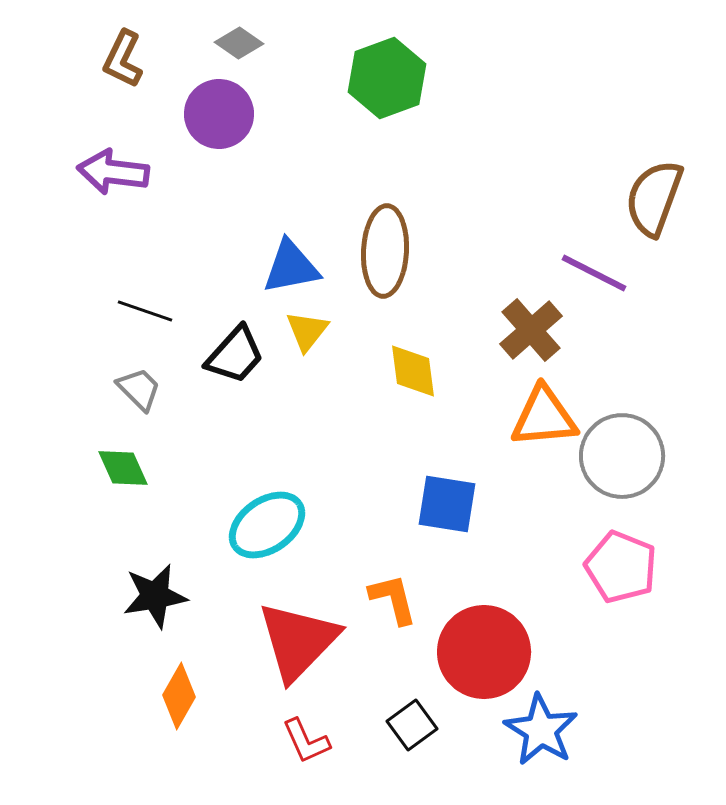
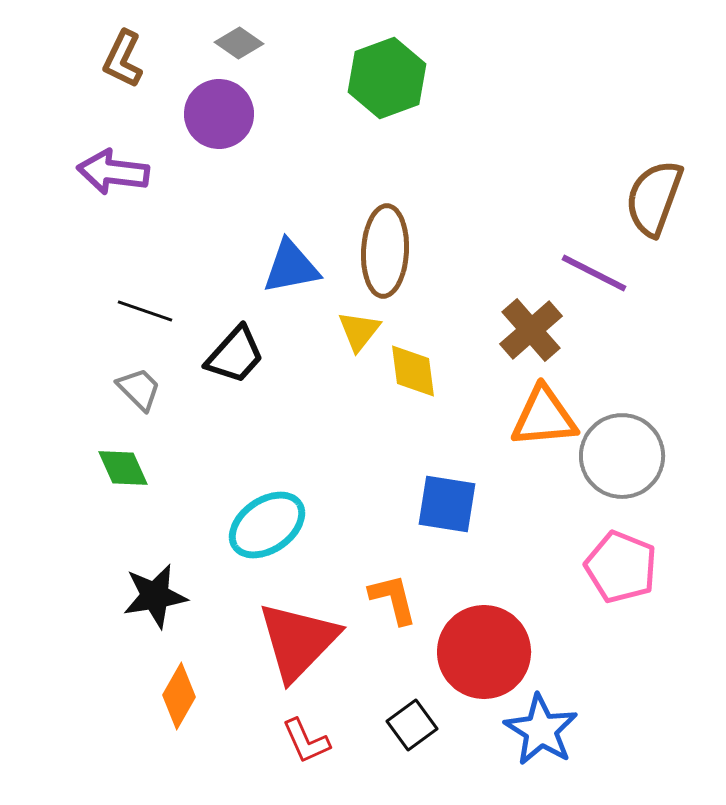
yellow triangle: moved 52 px right
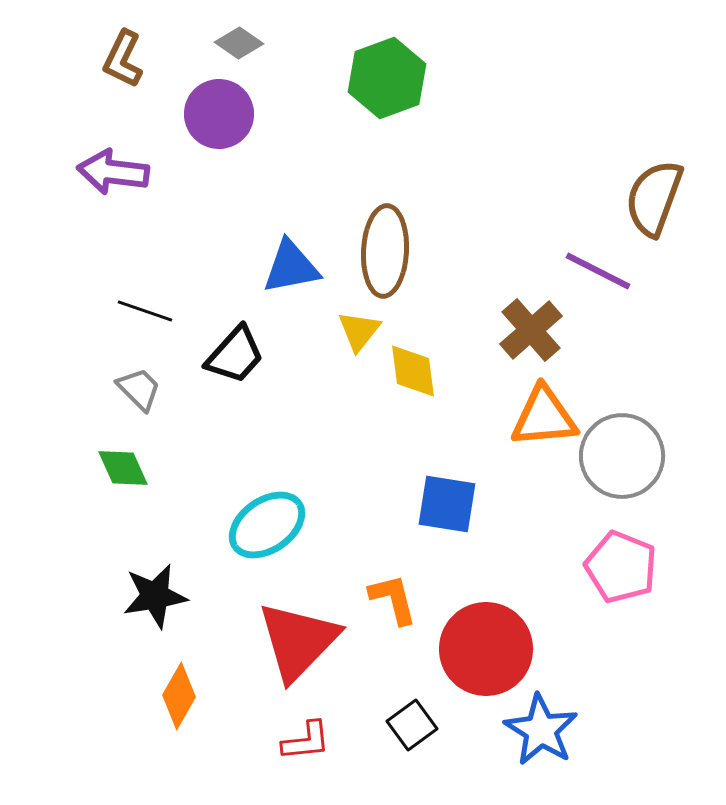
purple line: moved 4 px right, 2 px up
red circle: moved 2 px right, 3 px up
red L-shape: rotated 72 degrees counterclockwise
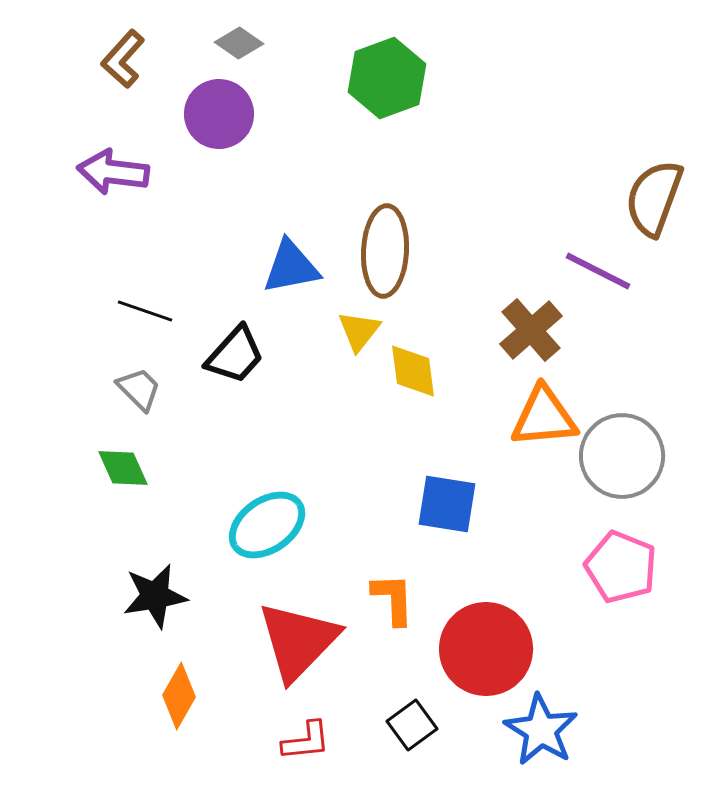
brown L-shape: rotated 16 degrees clockwise
orange L-shape: rotated 12 degrees clockwise
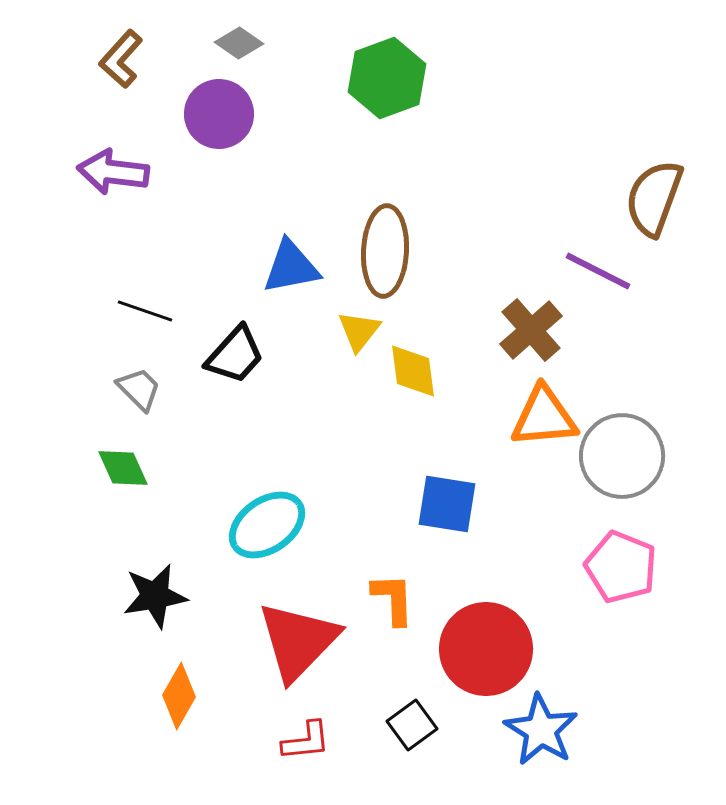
brown L-shape: moved 2 px left
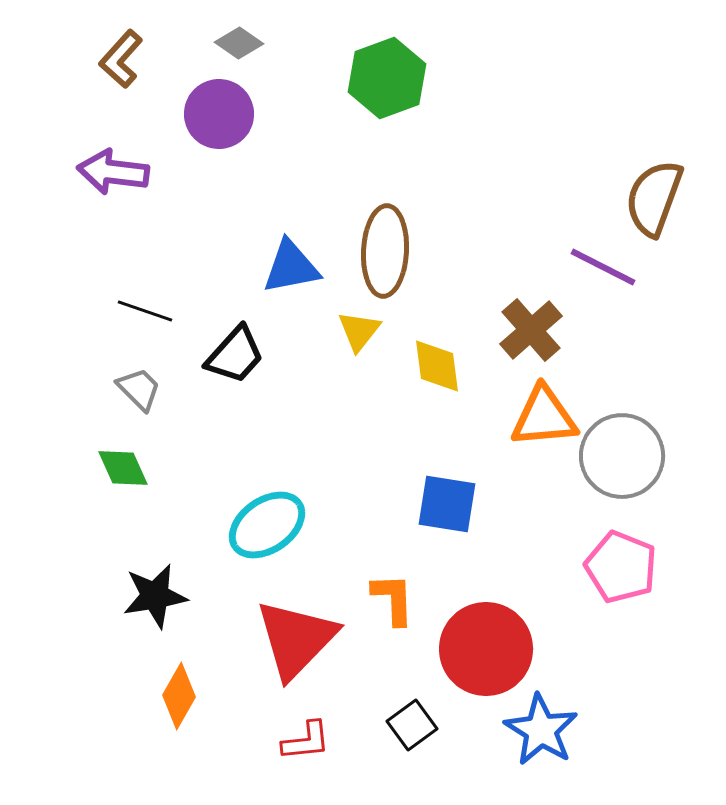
purple line: moved 5 px right, 4 px up
yellow diamond: moved 24 px right, 5 px up
red triangle: moved 2 px left, 2 px up
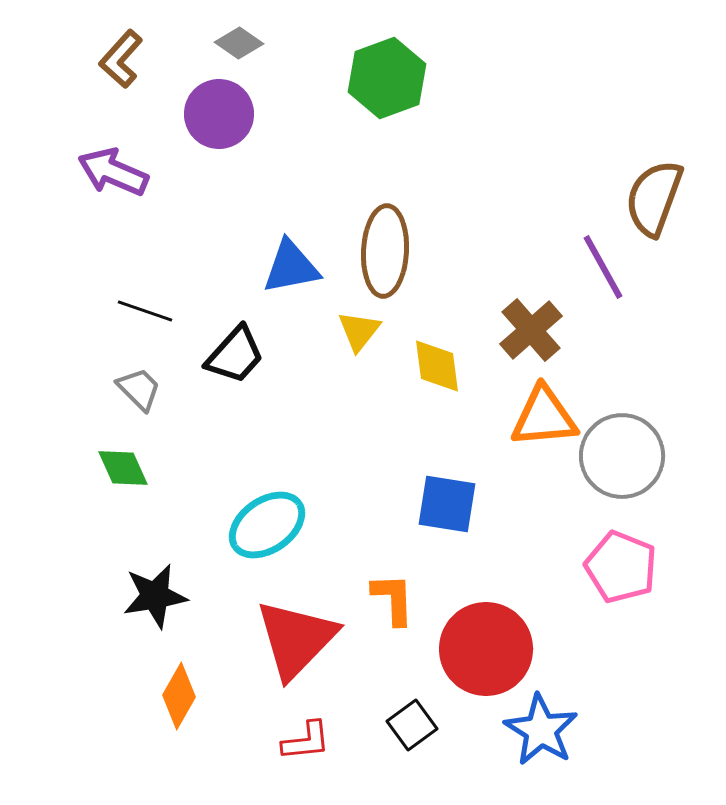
purple arrow: rotated 16 degrees clockwise
purple line: rotated 34 degrees clockwise
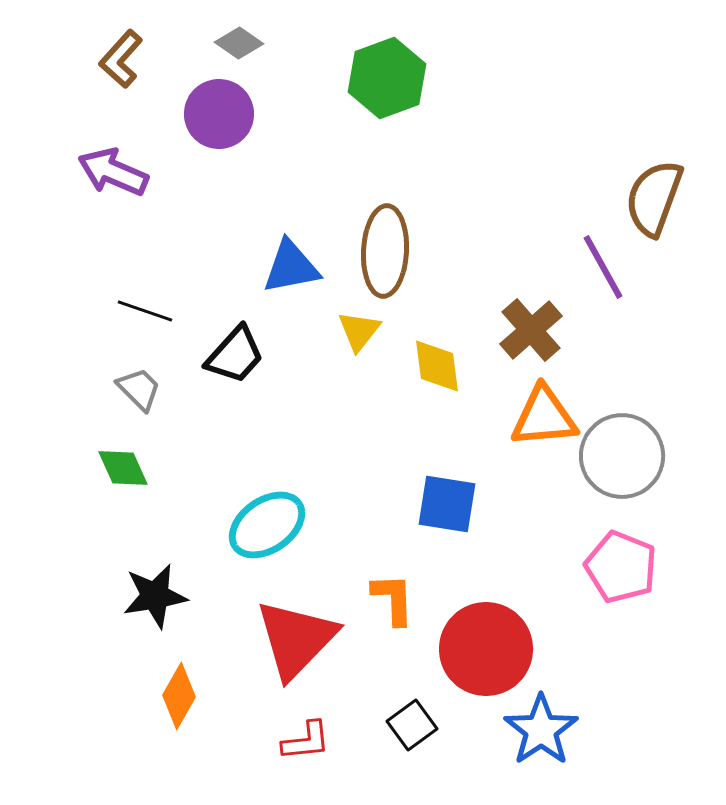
blue star: rotated 6 degrees clockwise
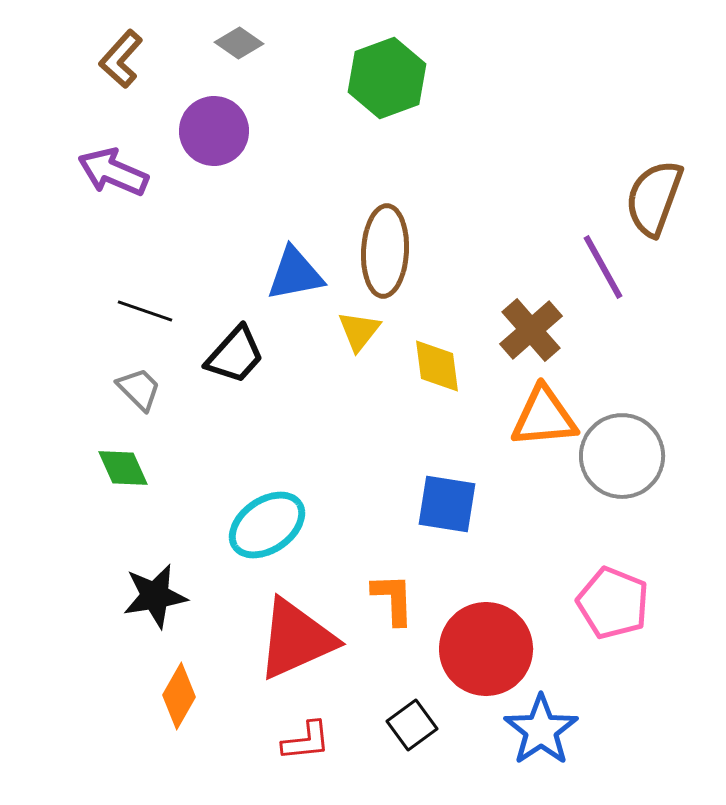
purple circle: moved 5 px left, 17 px down
blue triangle: moved 4 px right, 7 px down
pink pentagon: moved 8 px left, 36 px down
red triangle: rotated 22 degrees clockwise
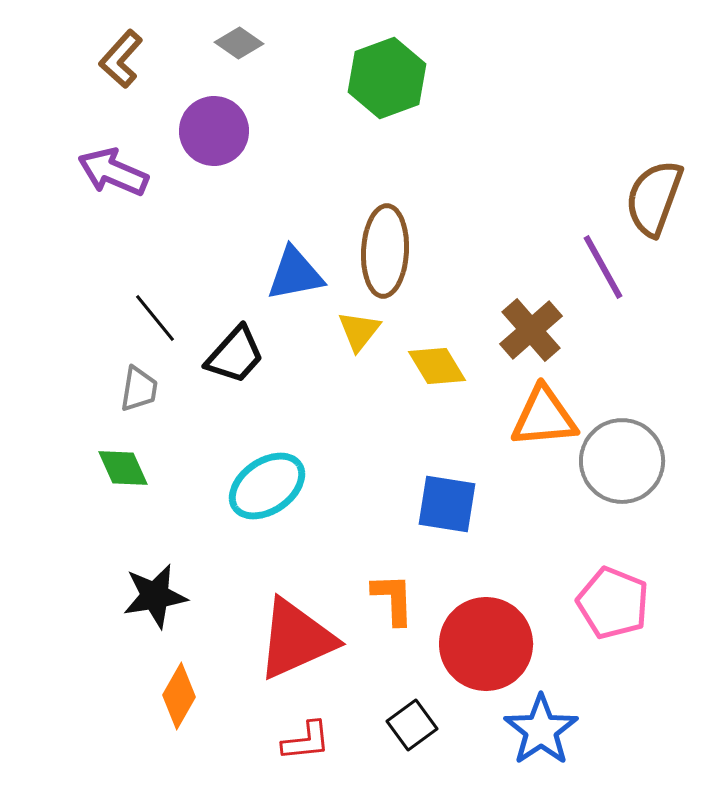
black line: moved 10 px right, 7 px down; rotated 32 degrees clockwise
yellow diamond: rotated 24 degrees counterclockwise
gray trapezoid: rotated 54 degrees clockwise
gray circle: moved 5 px down
cyan ellipse: moved 39 px up
red circle: moved 5 px up
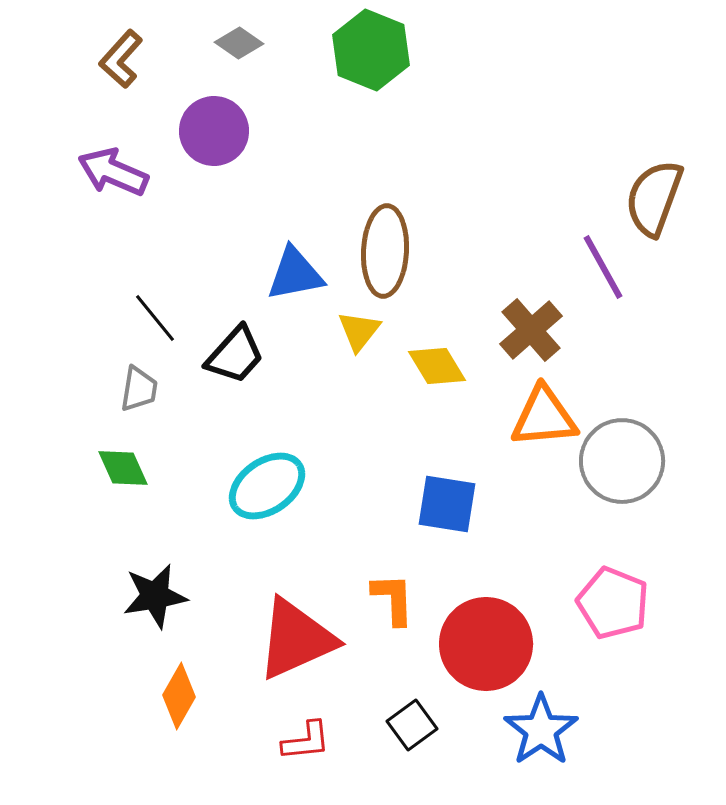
green hexagon: moved 16 px left, 28 px up; rotated 18 degrees counterclockwise
